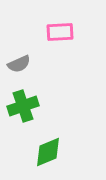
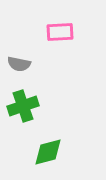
gray semicircle: rotated 35 degrees clockwise
green diamond: rotated 8 degrees clockwise
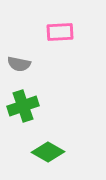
green diamond: rotated 44 degrees clockwise
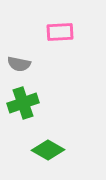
green cross: moved 3 px up
green diamond: moved 2 px up
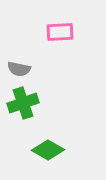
gray semicircle: moved 5 px down
